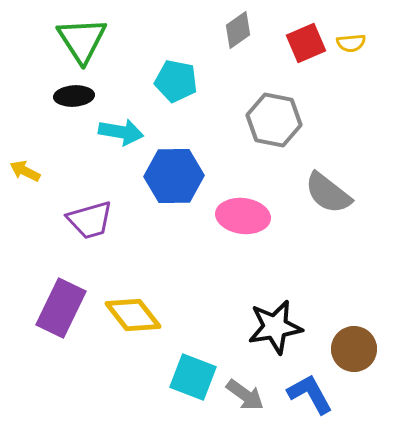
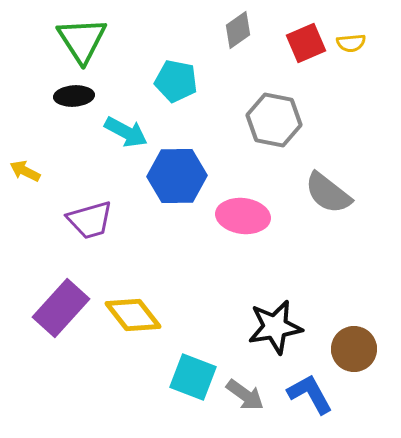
cyan arrow: moved 5 px right; rotated 18 degrees clockwise
blue hexagon: moved 3 px right
purple rectangle: rotated 16 degrees clockwise
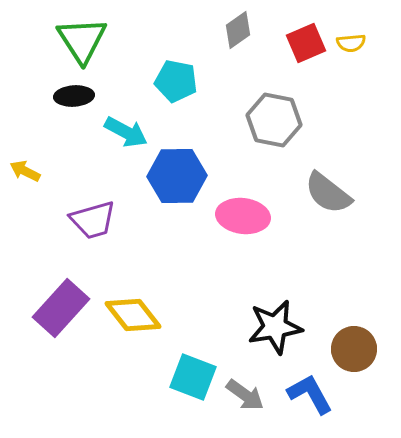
purple trapezoid: moved 3 px right
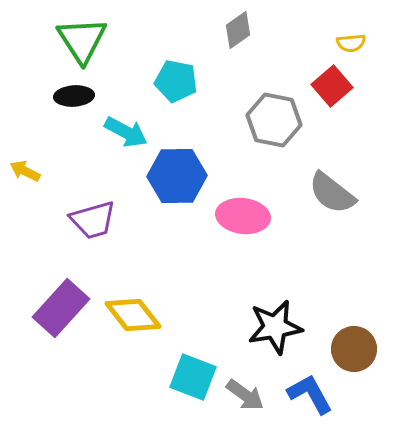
red square: moved 26 px right, 43 px down; rotated 18 degrees counterclockwise
gray semicircle: moved 4 px right
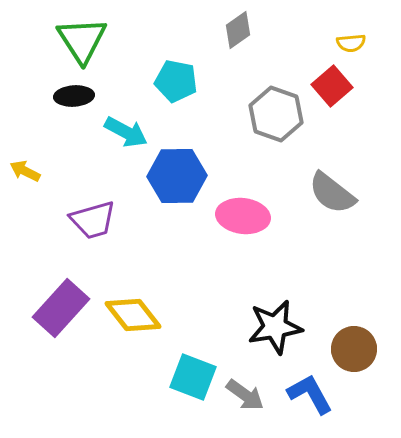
gray hexagon: moved 2 px right, 6 px up; rotated 8 degrees clockwise
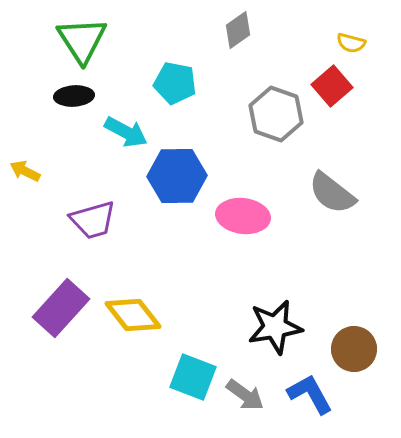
yellow semicircle: rotated 20 degrees clockwise
cyan pentagon: moved 1 px left, 2 px down
